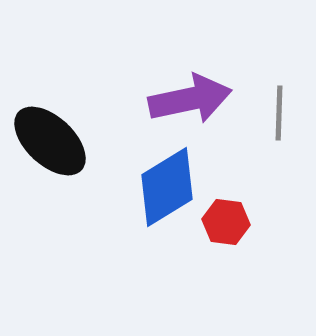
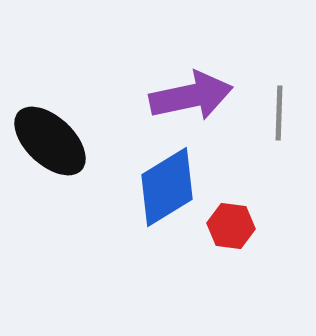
purple arrow: moved 1 px right, 3 px up
red hexagon: moved 5 px right, 4 px down
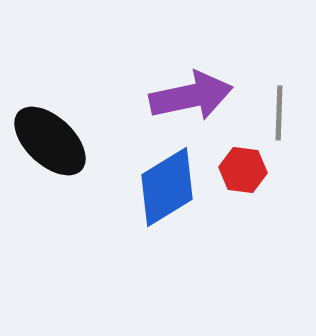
red hexagon: moved 12 px right, 56 px up
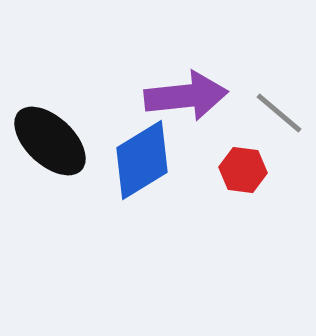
purple arrow: moved 5 px left; rotated 6 degrees clockwise
gray line: rotated 52 degrees counterclockwise
blue diamond: moved 25 px left, 27 px up
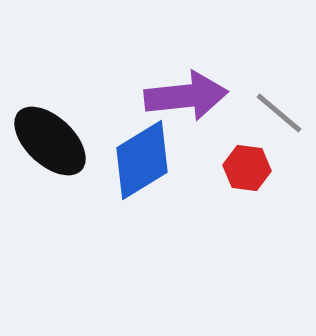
red hexagon: moved 4 px right, 2 px up
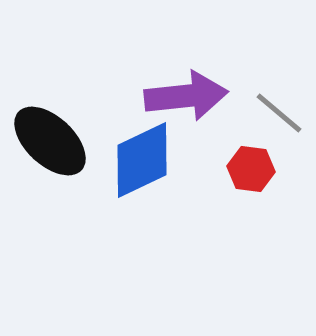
blue diamond: rotated 6 degrees clockwise
red hexagon: moved 4 px right, 1 px down
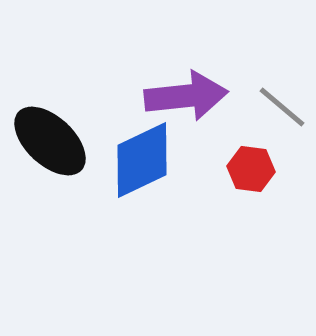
gray line: moved 3 px right, 6 px up
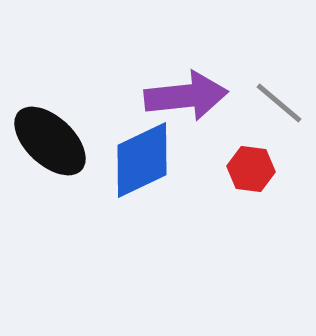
gray line: moved 3 px left, 4 px up
